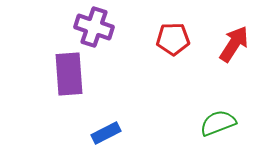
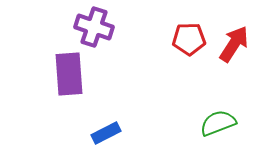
red pentagon: moved 16 px right
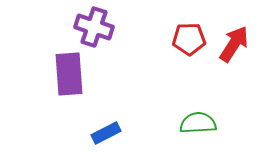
green semicircle: moved 20 px left; rotated 18 degrees clockwise
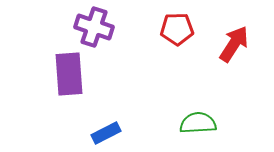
red pentagon: moved 12 px left, 10 px up
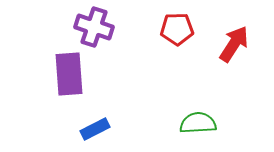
blue rectangle: moved 11 px left, 4 px up
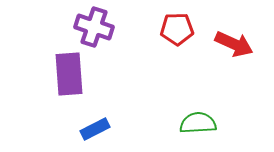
red arrow: rotated 81 degrees clockwise
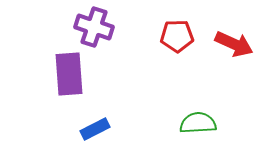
red pentagon: moved 7 px down
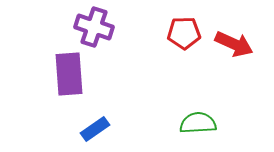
red pentagon: moved 7 px right, 3 px up
blue rectangle: rotated 8 degrees counterclockwise
